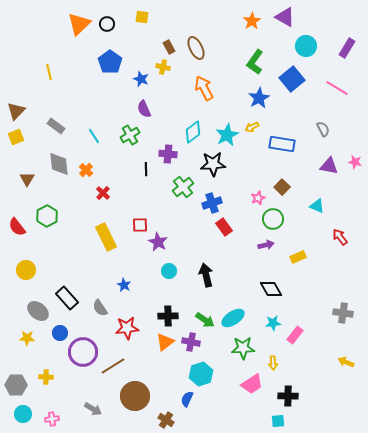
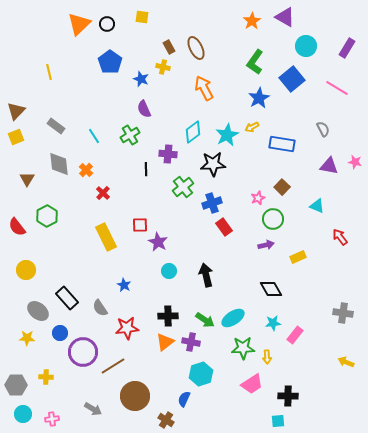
yellow arrow at (273, 363): moved 6 px left, 6 px up
blue semicircle at (187, 399): moved 3 px left
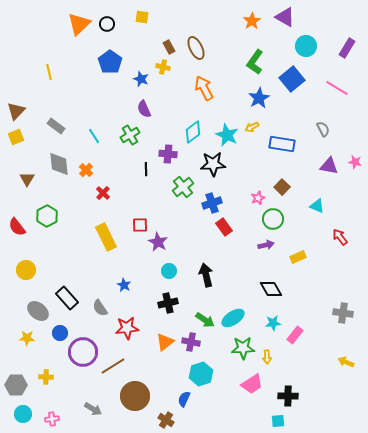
cyan star at (227, 135): rotated 20 degrees counterclockwise
black cross at (168, 316): moved 13 px up; rotated 12 degrees counterclockwise
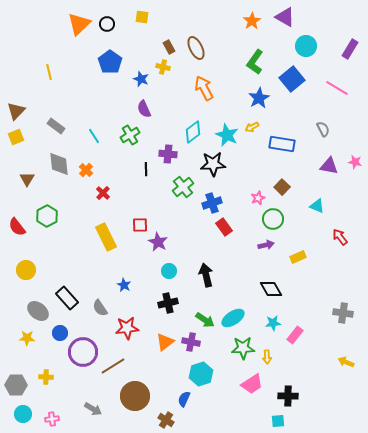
purple rectangle at (347, 48): moved 3 px right, 1 px down
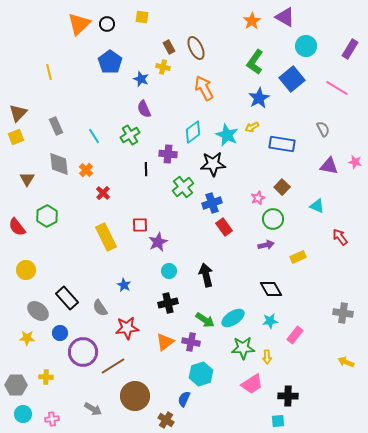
brown triangle at (16, 111): moved 2 px right, 2 px down
gray rectangle at (56, 126): rotated 30 degrees clockwise
purple star at (158, 242): rotated 18 degrees clockwise
cyan star at (273, 323): moved 3 px left, 2 px up
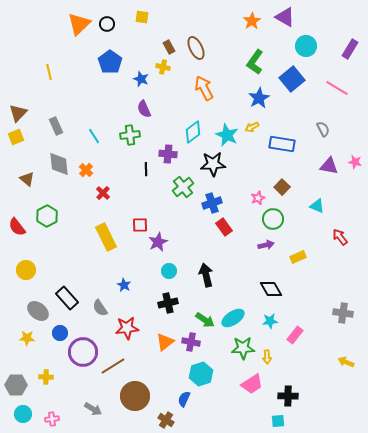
green cross at (130, 135): rotated 24 degrees clockwise
brown triangle at (27, 179): rotated 21 degrees counterclockwise
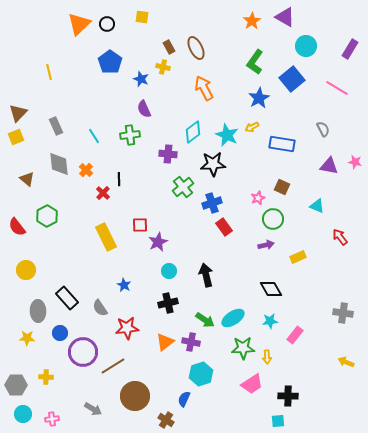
black line at (146, 169): moved 27 px left, 10 px down
brown square at (282, 187): rotated 21 degrees counterclockwise
gray ellipse at (38, 311): rotated 50 degrees clockwise
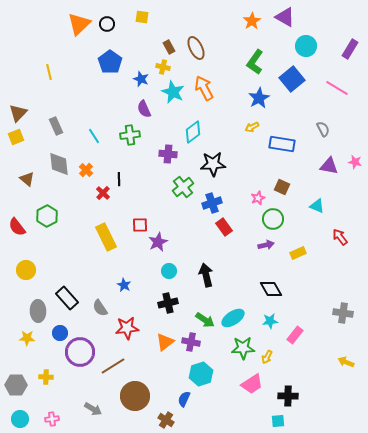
cyan star at (227, 135): moved 54 px left, 43 px up
yellow rectangle at (298, 257): moved 4 px up
purple circle at (83, 352): moved 3 px left
yellow arrow at (267, 357): rotated 32 degrees clockwise
cyan circle at (23, 414): moved 3 px left, 5 px down
